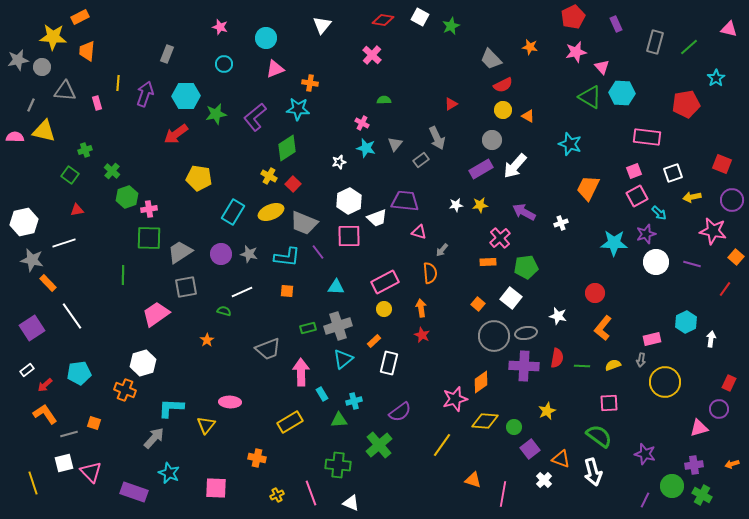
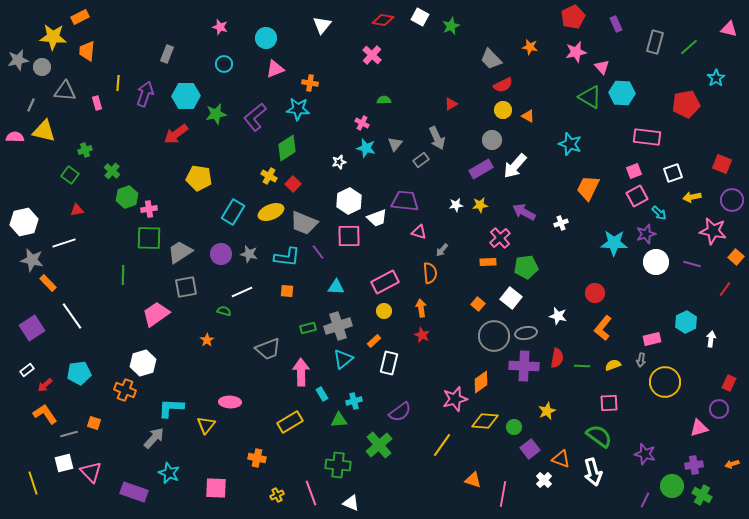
yellow circle at (384, 309): moved 2 px down
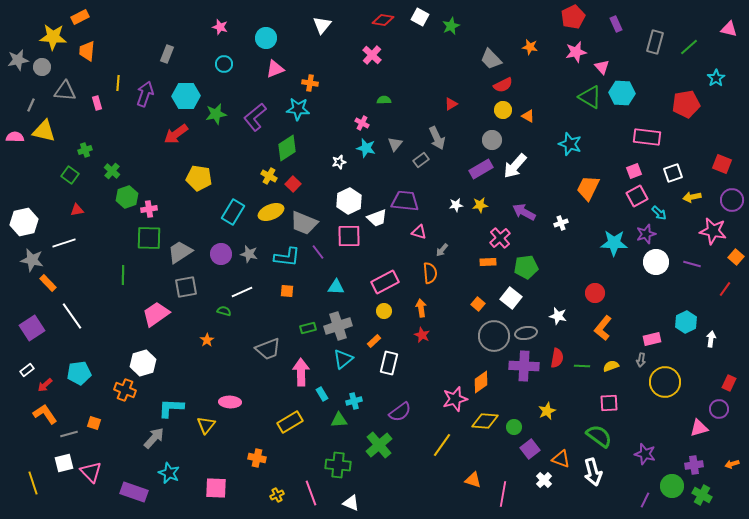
yellow semicircle at (613, 365): moved 2 px left, 1 px down
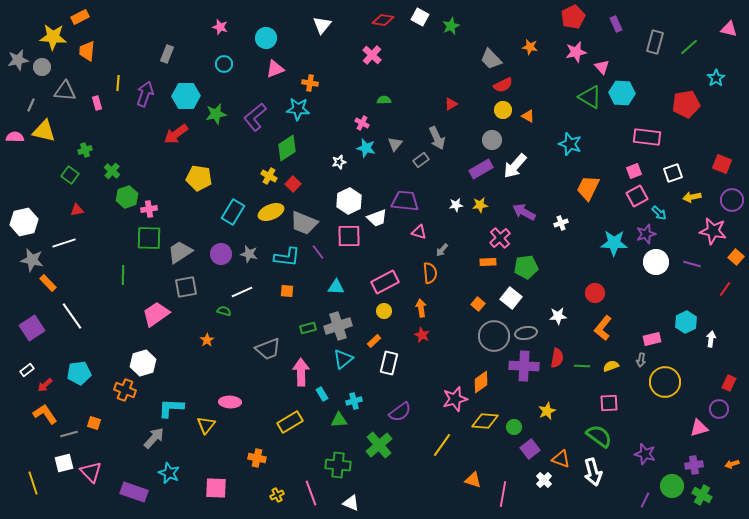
white star at (558, 316): rotated 18 degrees counterclockwise
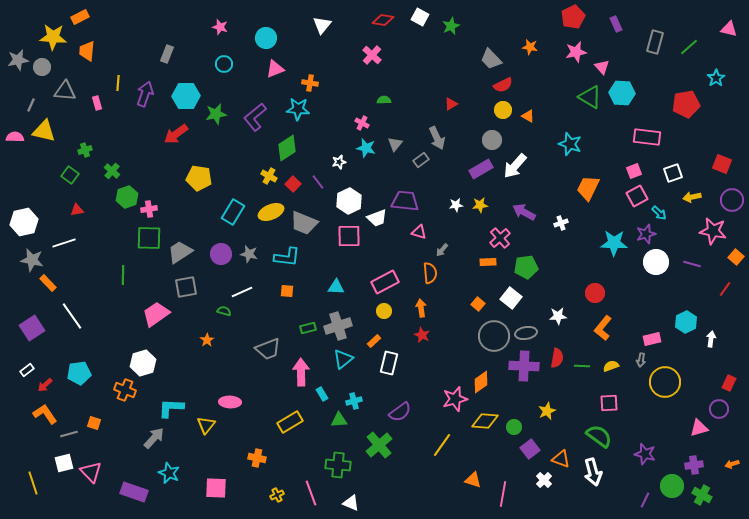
purple line at (318, 252): moved 70 px up
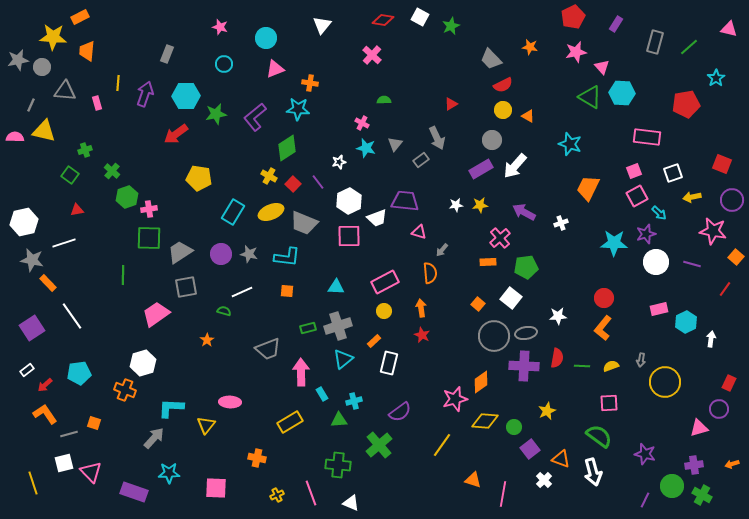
purple rectangle at (616, 24): rotated 56 degrees clockwise
red circle at (595, 293): moved 9 px right, 5 px down
pink rectangle at (652, 339): moved 7 px right, 30 px up
cyan star at (169, 473): rotated 25 degrees counterclockwise
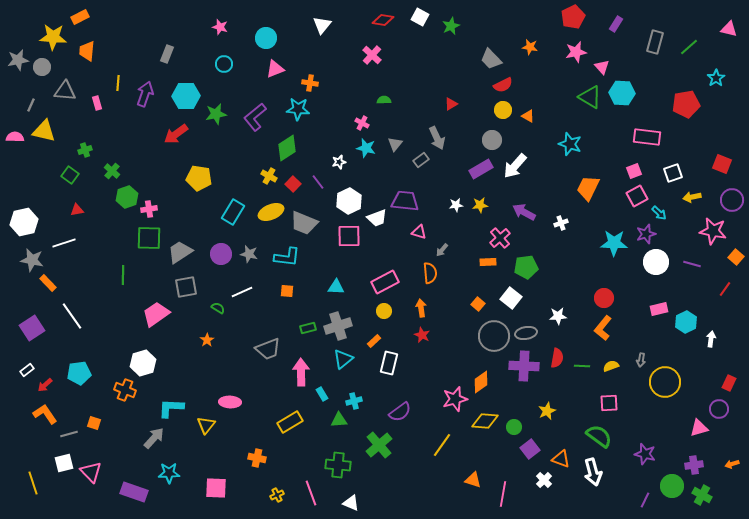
green semicircle at (224, 311): moved 6 px left, 3 px up; rotated 16 degrees clockwise
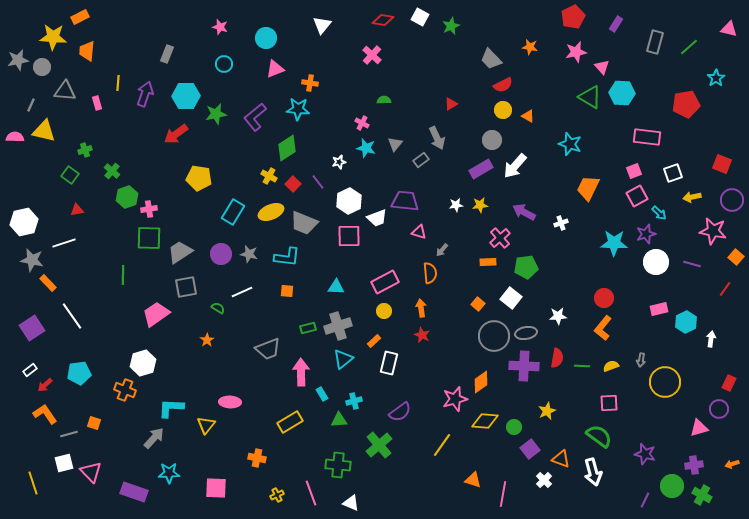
white rectangle at (27, 370): moved 3 px right
